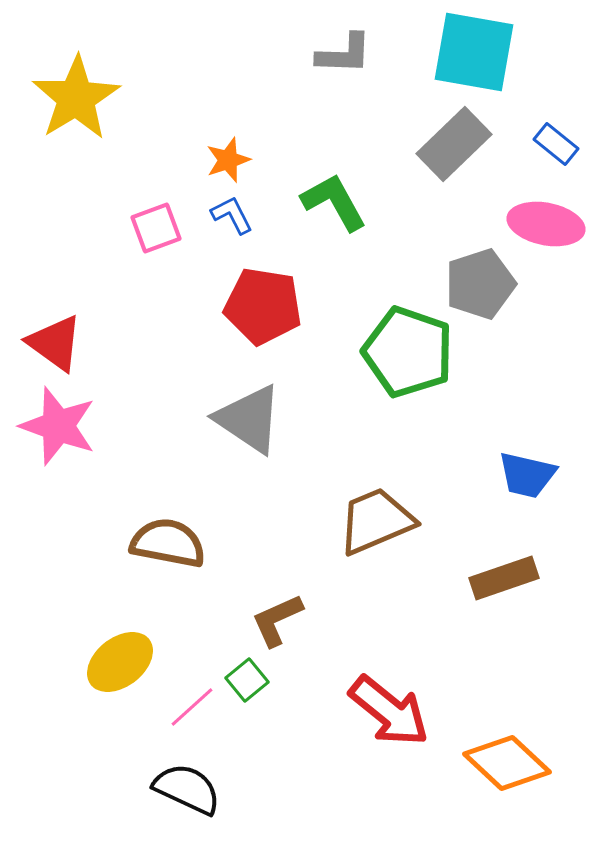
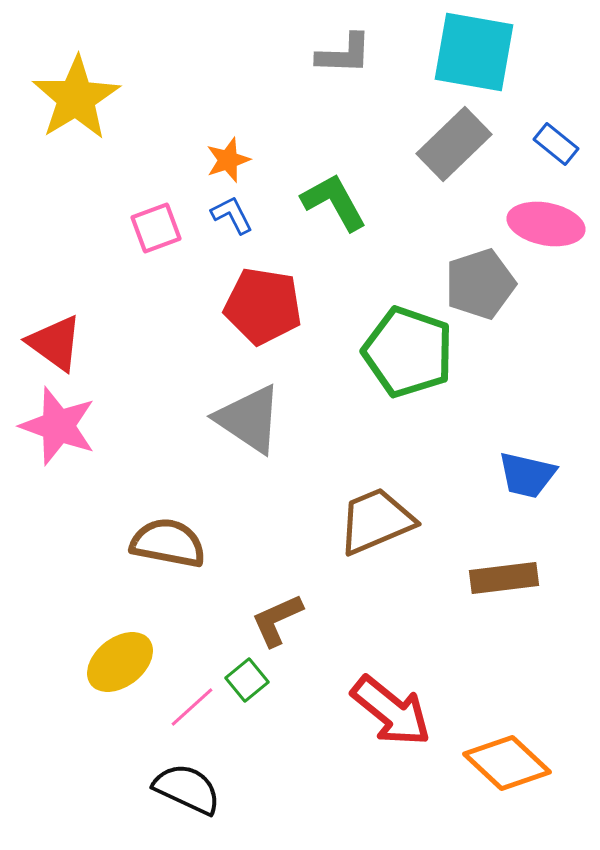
brown rectangle: rotated 12 degrees clockwise
red arrow: moved 2 px right
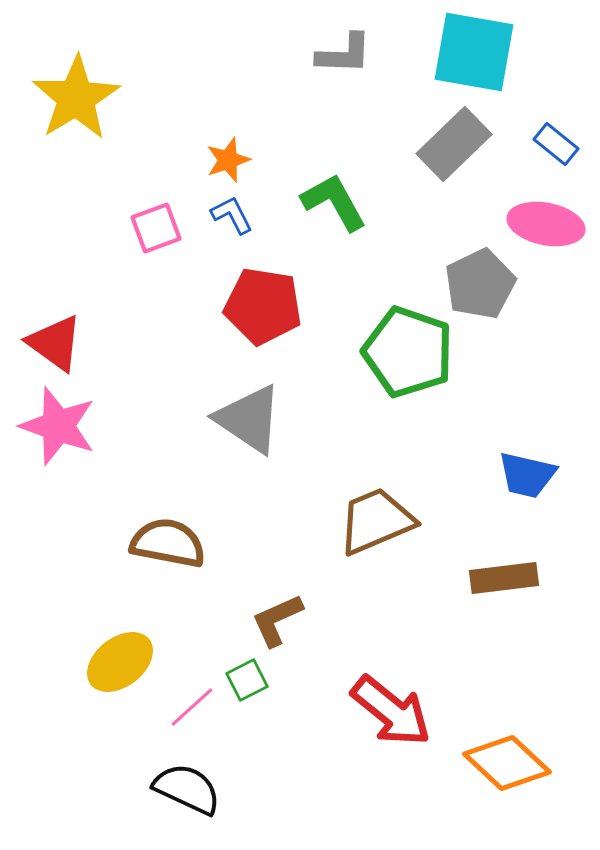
gray pentagon: rotated 8 degrees counterclockwise
green square: rotated 12 degrees clockwise
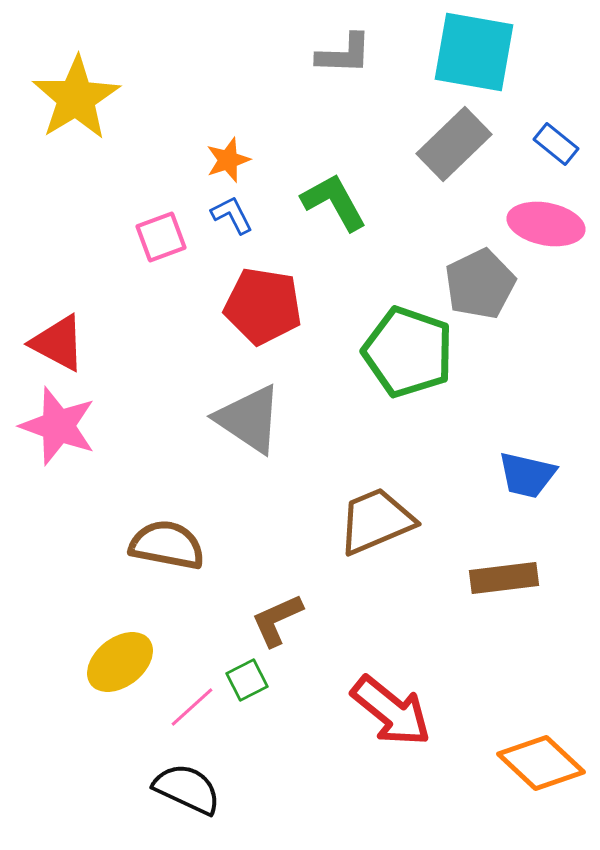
pink square: moved 5 px right, 9 px down
red triangle: moved 3 px right; rotated 8 degrees counterclockwise
brown semicircle: moved 1 px left, 2 px down
orange diamond: moved 34 px right
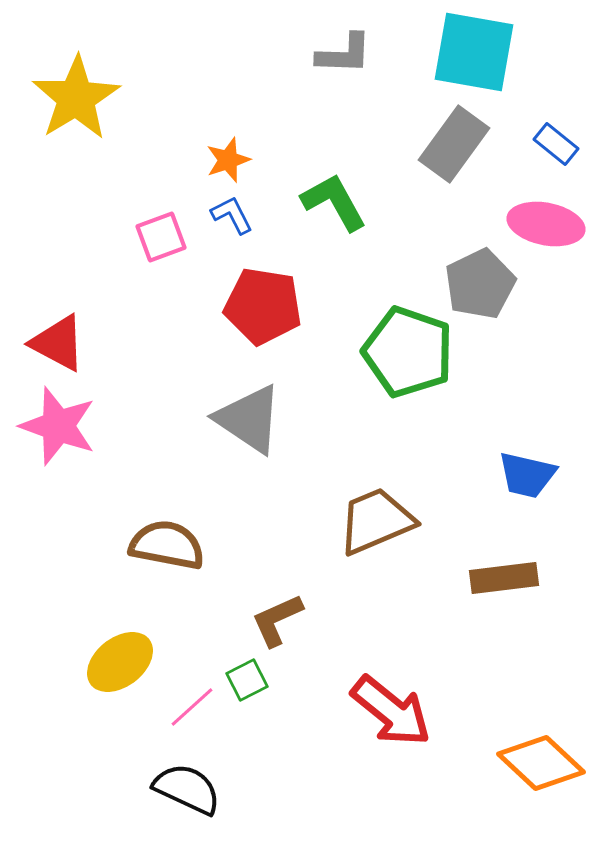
gray rectangle: rotated 10 degrees counterclockwise
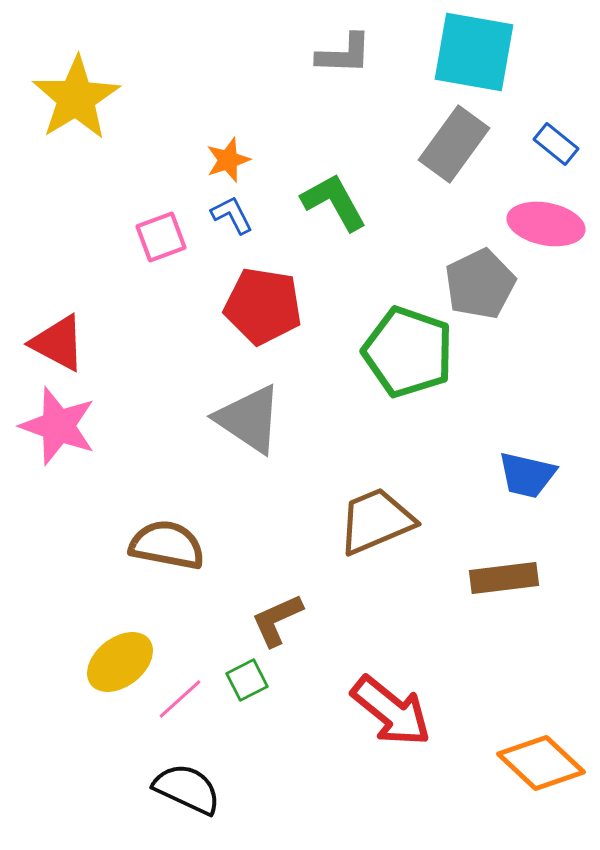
pink line: moved 12 px left, 8 px up
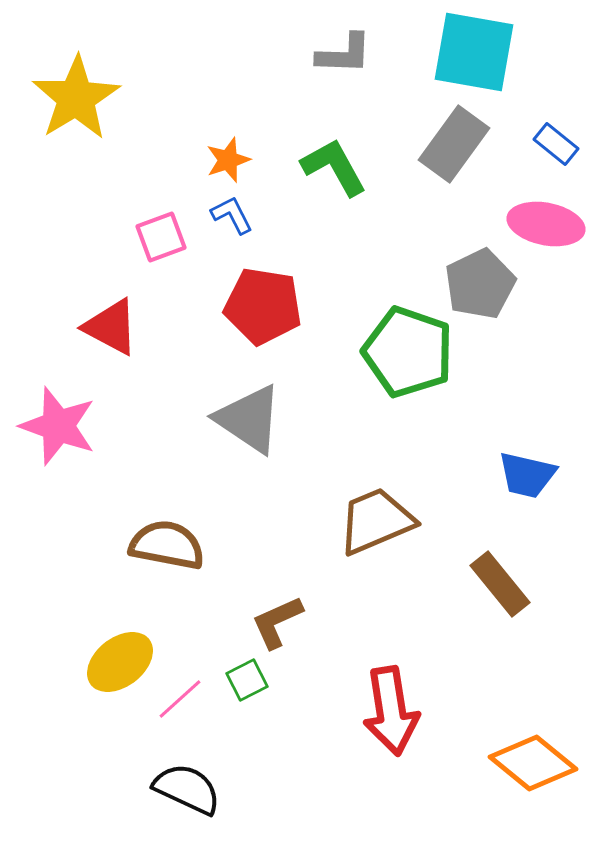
green L-shape: moved 35 px up
red triangle: moved 53 px right, 16 px up
brown rectangle: moved 4 px left, 6 px down; rotated 58 degrees clockwise
brown L-shape: moved 2 px down
red arrow: rotated 42 degrees clockwise
orange diamond: moved 8 px left; rotated 4 degrees counterclockwise
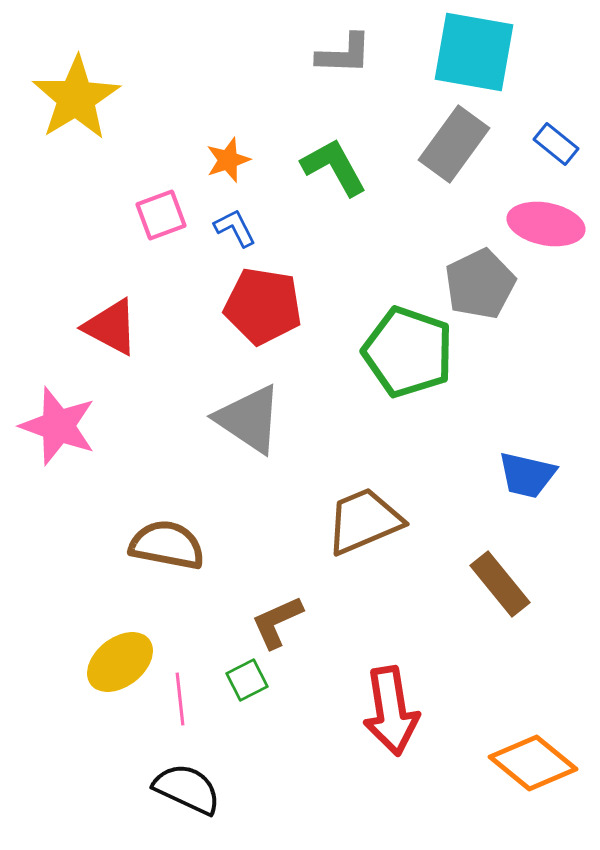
blue L-shape: moved 3 px right, 13 px down
pink square: moved 22 px up
brown trapezoid: moved 12 px left
pink line: rotated 54 degrees counterclockwise
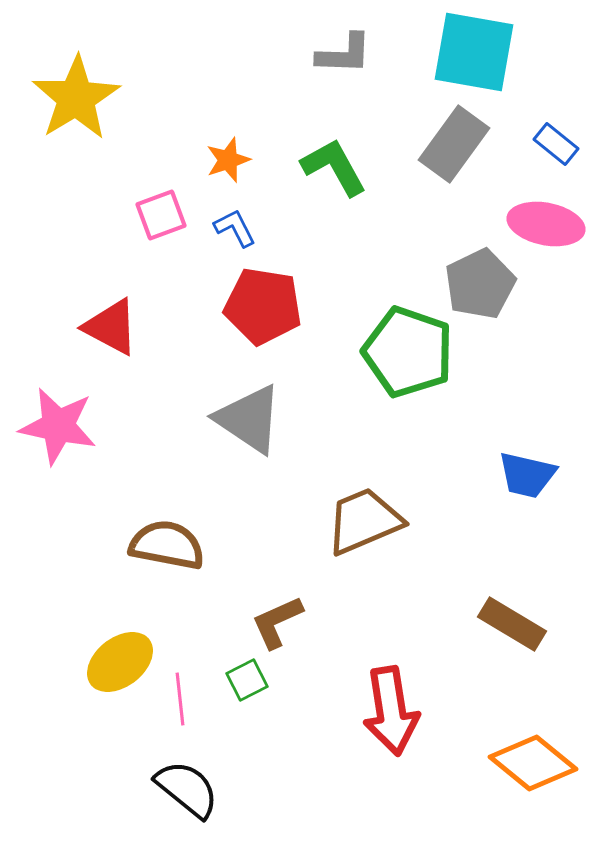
pink star: rotated 8 degrees counterclockwise
brown rectangle: moved 12 px right, 40 px down; rotated 20 degrees counterclockwise
black semicircle: rotated 14 degrees clockwise
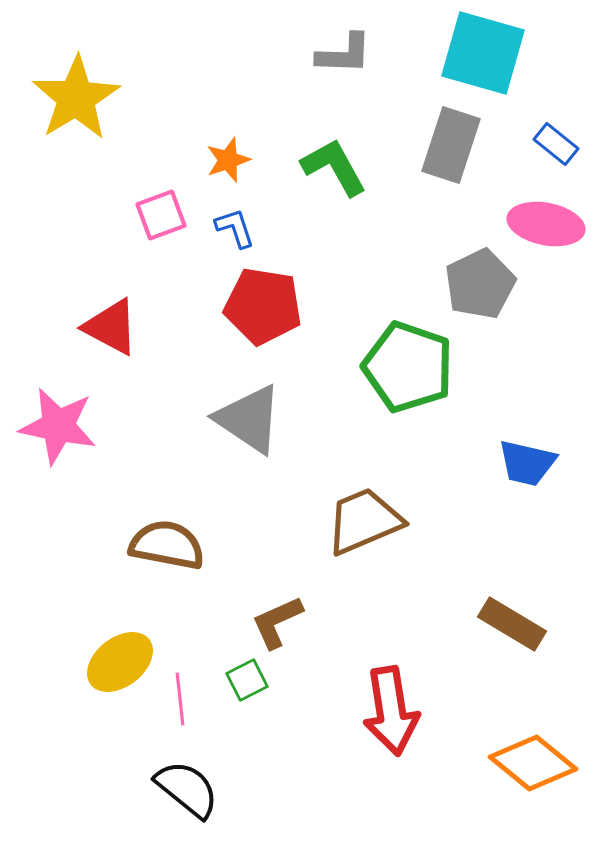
cyan square: moved 9 px right, 1 px down; rotated 6 degrees clockwise
gray rectangle: moved 3 px left, 1 px down; rotated 18 degrees counterclockwise
blue L-shape: rotated 9 degrees clockwise
green pentagon: moved 15 px down
blue trapezoid: moved 12 px up
